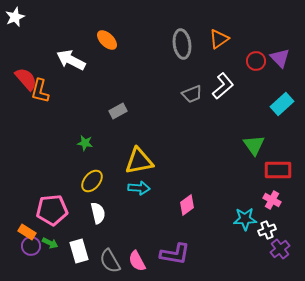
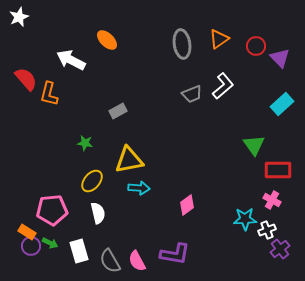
white star: moved 4 px right
red circle: moved 15 px up
orange L-shape: moved 9 px right, 3 px down
yellow triangle: moved 10 px left, 1 px up
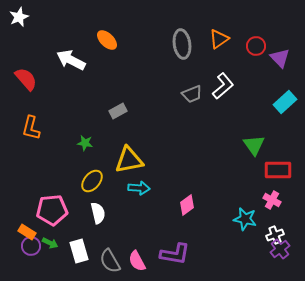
orange L-shape: moved 18 px left, 34 px down
cyan rectangle: moved 3 px right, 2 px up
cyan star: rotated 15 degrees clockwise
white cross: moved 8 px right, 5 px down
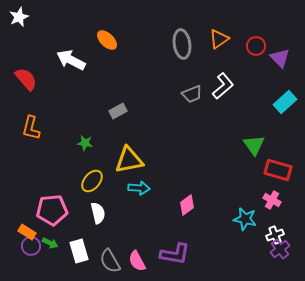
red rectangle: rotated 16 degrees clockwise
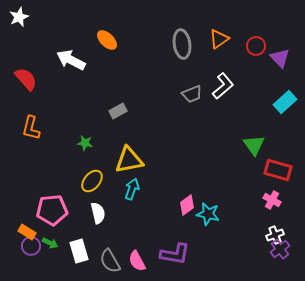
cyan arrow: moved 7 px left, 1 px down; rotated 75 degrees counterclockwise
cyan star: moved 37 px left, 5 px up
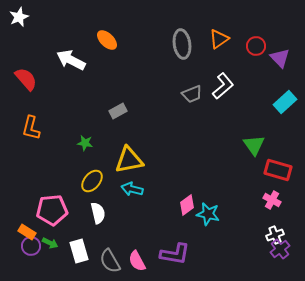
cyan arrow: rotated 95 degrees counterclockwise
